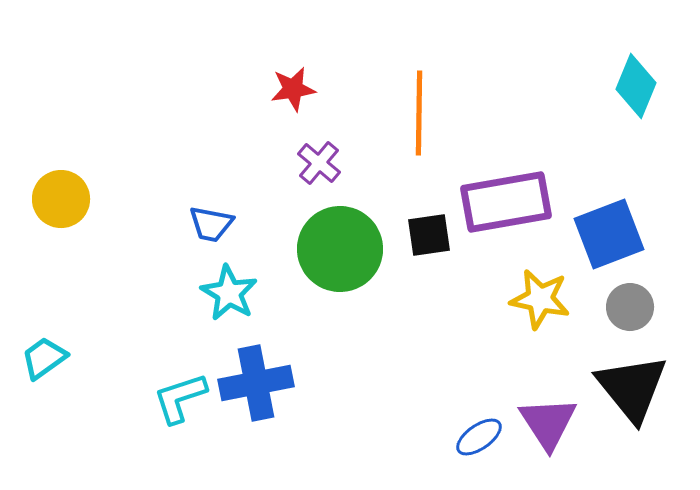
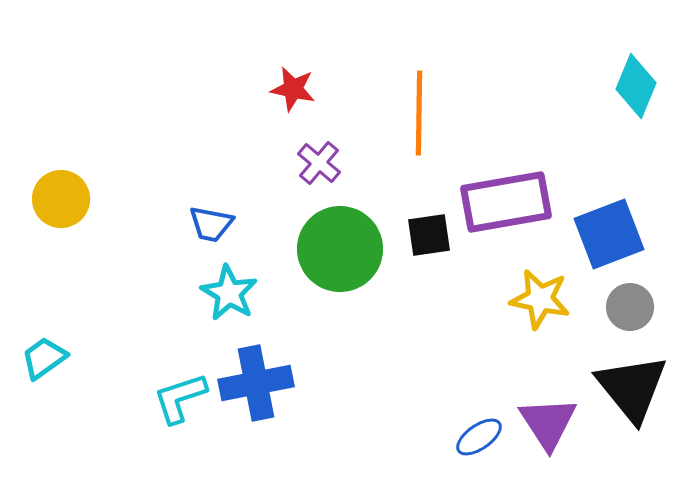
red star: rotated 21 degrees clockwise
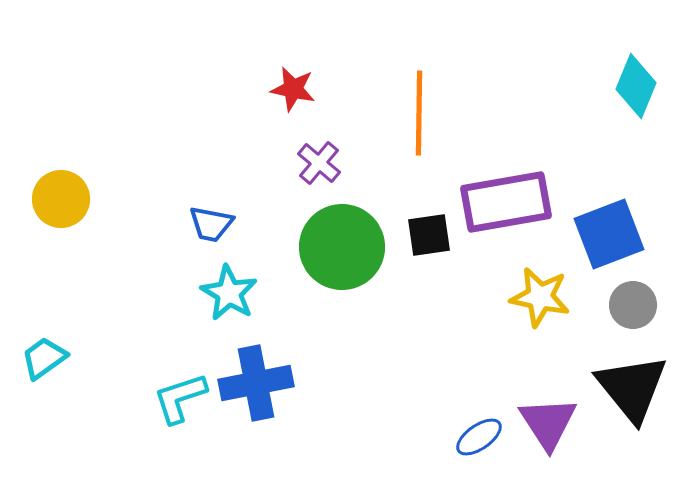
green circle: moved 2 px right, 2 px up
yellow star: moved 2 px up
gray circle: moved 3 px right, 2 px up
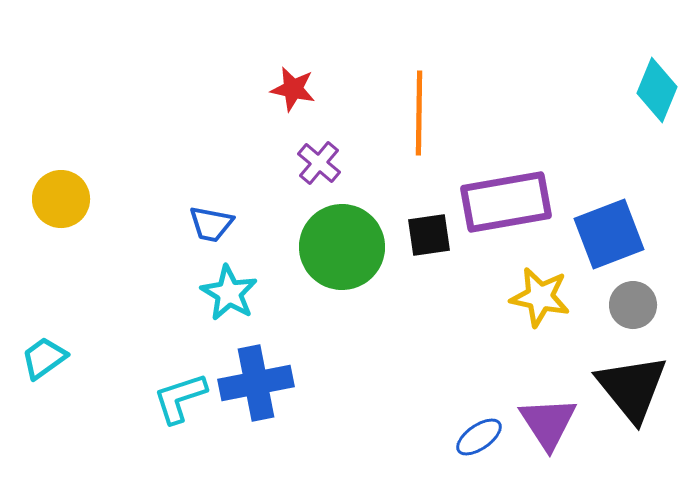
cyan diamond: moved 21 px right, 4 px down
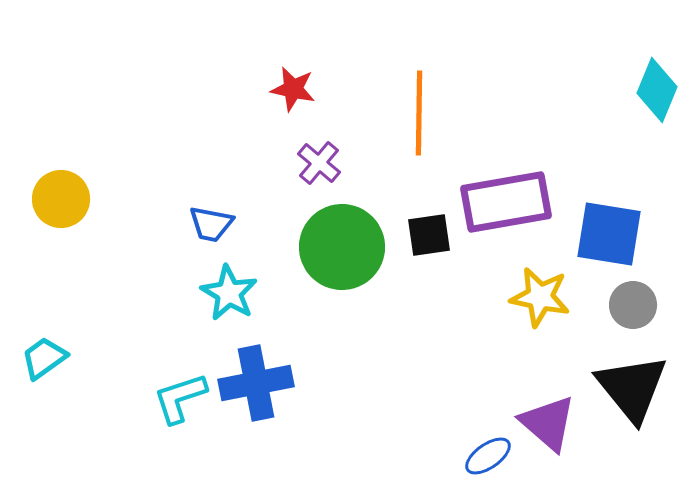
blue square: rotated 30 degrees clockwise
purple triangle: rotated 16 degrees counterclockwise
blue ellipse: moved 9 px right, 19 px down
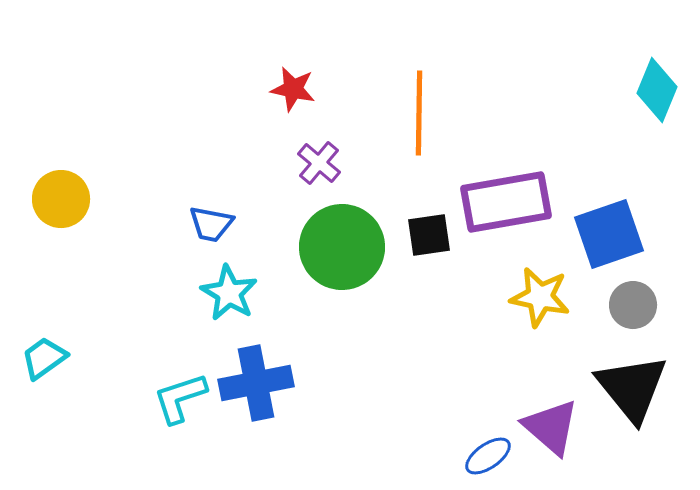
blue square: rotated 28 degrees counterclockwise
purple triangle: moved 3 px right, 4 px down
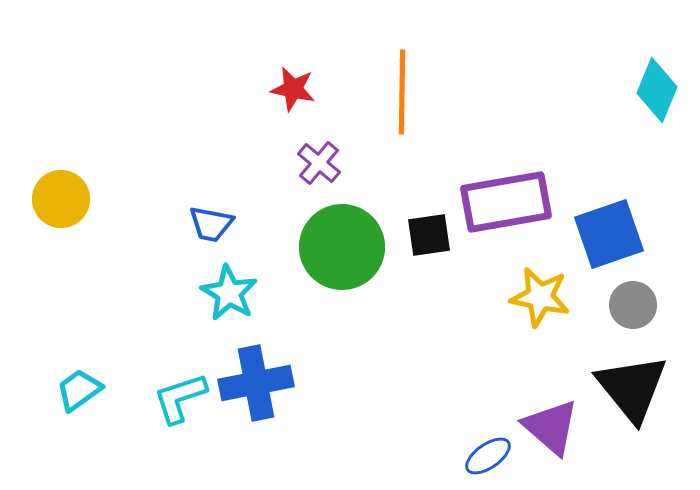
orange line: moved 17 px left, 21 px up
cyan trapezoid: moved 35 px right, 32 px down
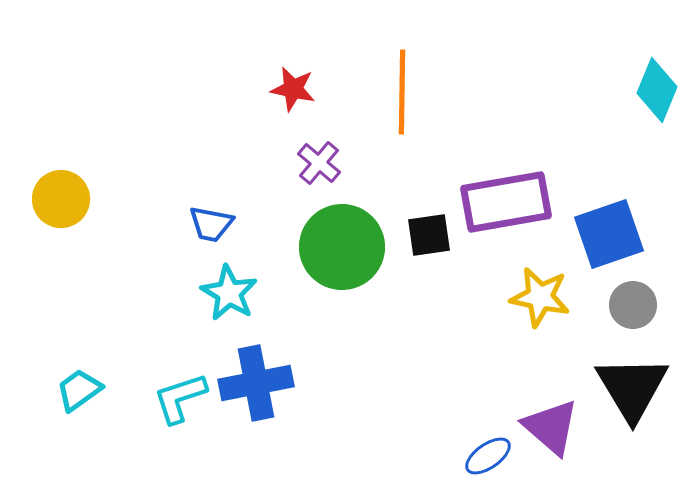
black triangle: rotated 8 degrees clockwise
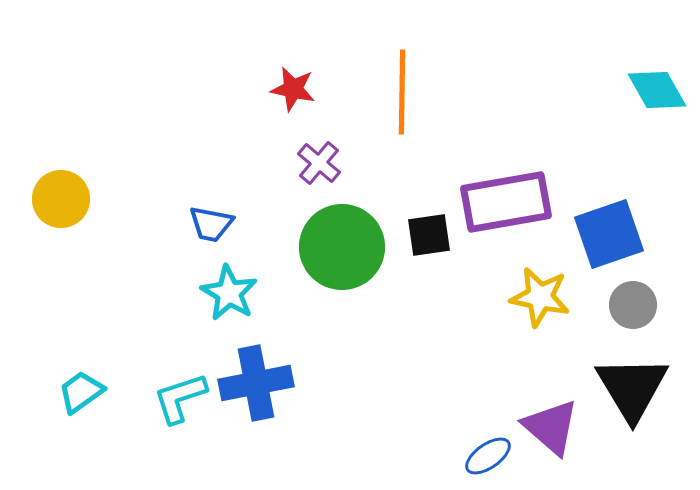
cyan diamond: rotated 52 degrees counterclockwise
cyan trapezoid: moved 2 px right, 2 px down
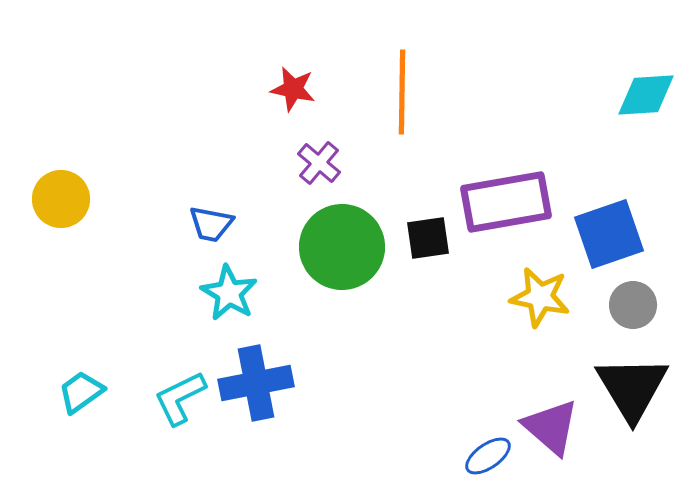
cyan diamond: moved 11 px left, 5 px down; rotated 64 degrees counterclockwise
black square: moved 1 px left, 3 px down
cyan L-shape: rotated 8 degrees counterclockwise
